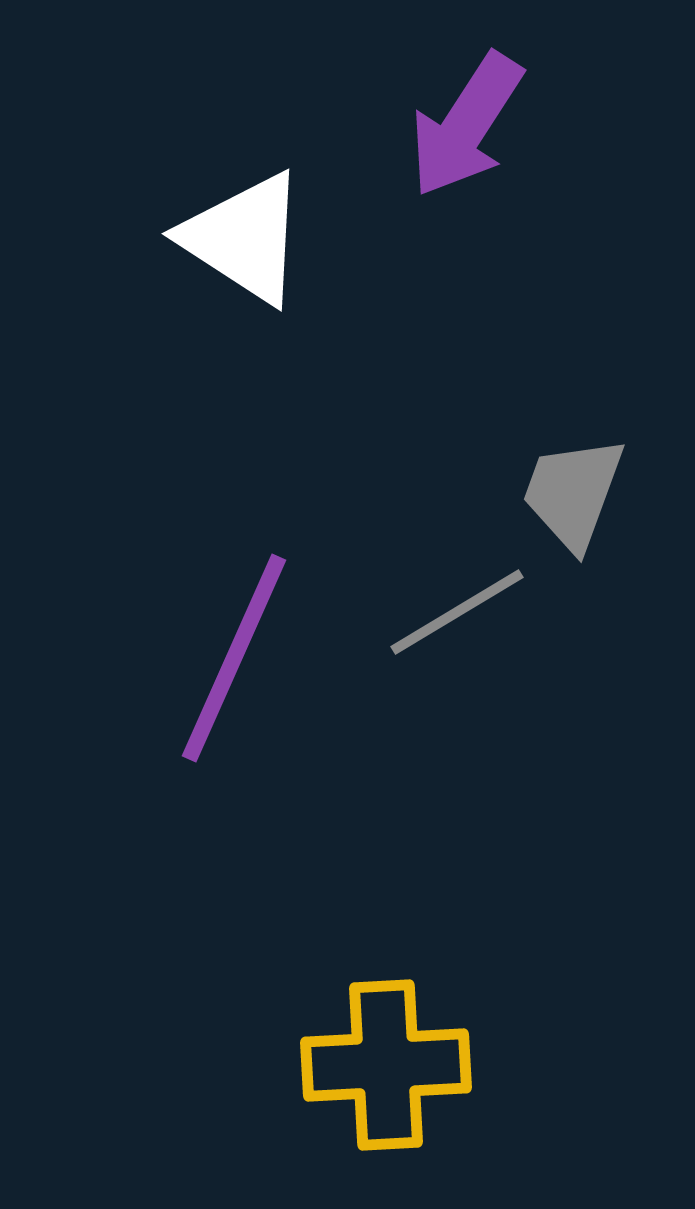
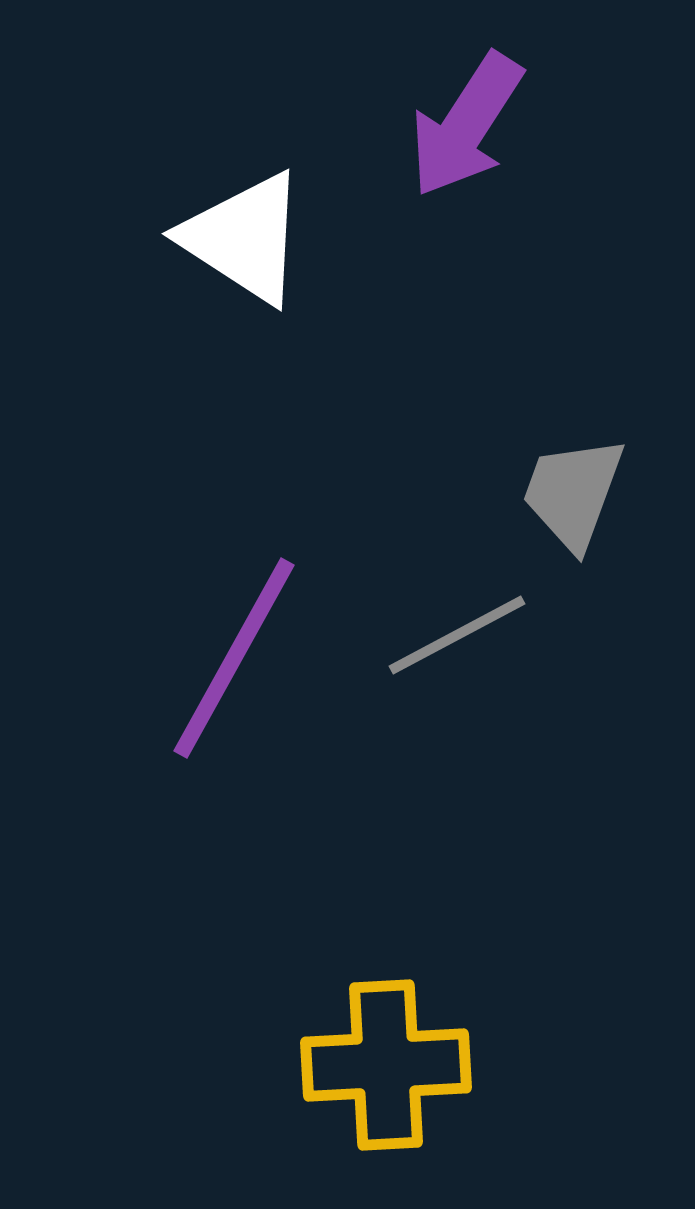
gray line: moved 23 px down; rotated 3 degrees clockwise
purple line: rotated 5 degrees clockwise
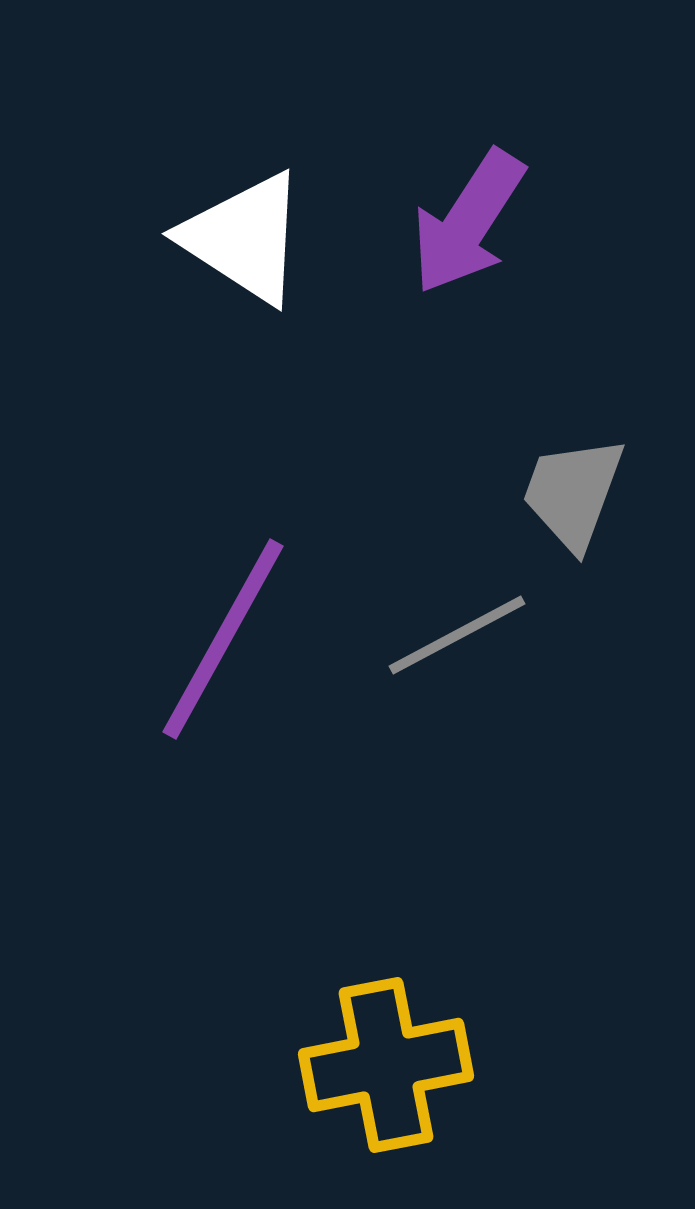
purple arrow: moved 2 px right, 97 px down
purple line: moved 11 px left, 19 px up
yellow cross: rotated 8 degrees counterclockwise
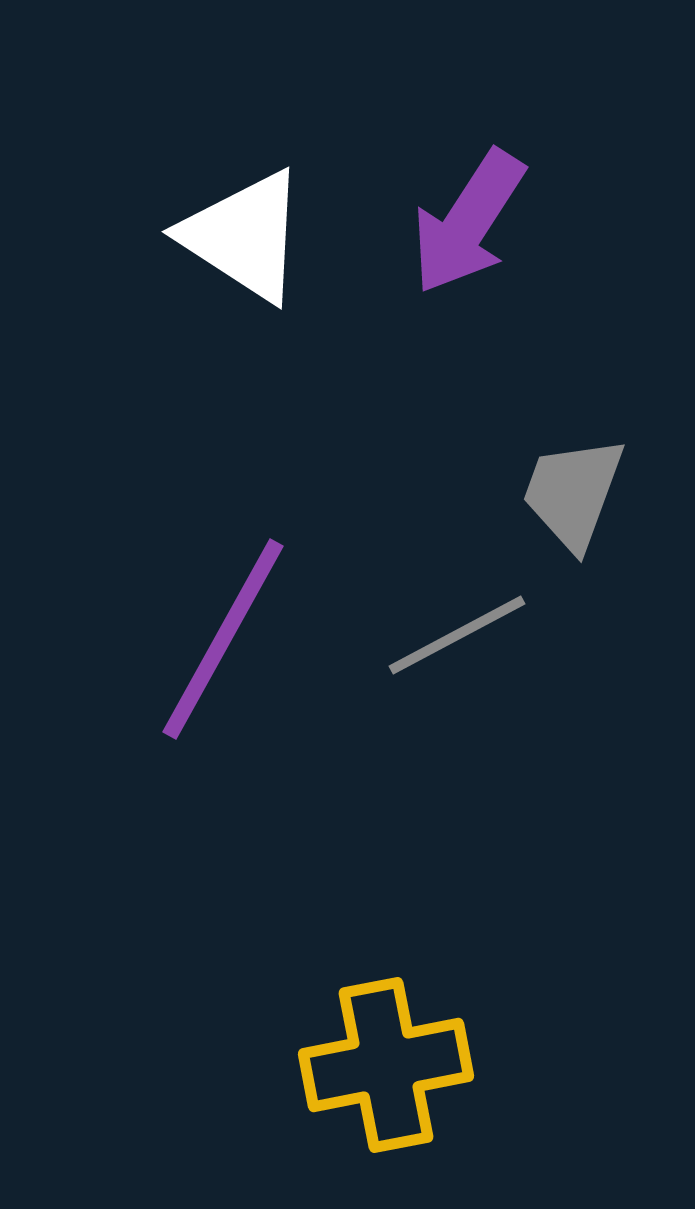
white triangle: moved 2 px up
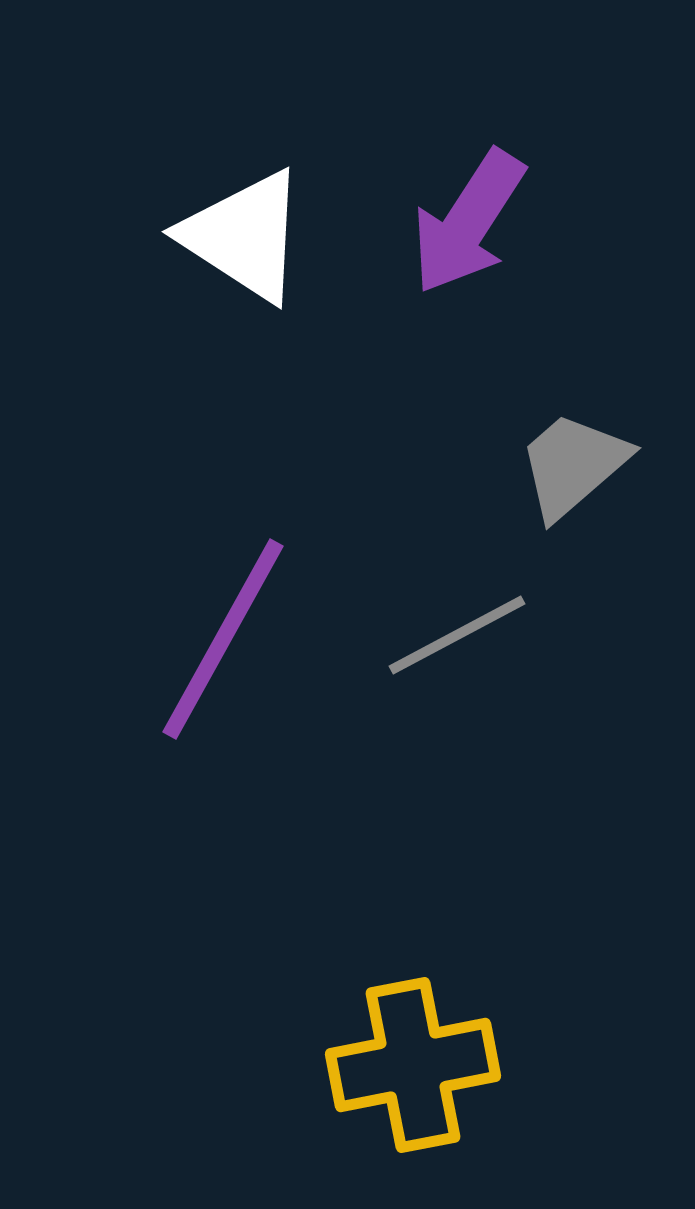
gray trapezoid: moved 28 px up; rotated 29 degrees clockwise
yellow cross: moved 27 px right
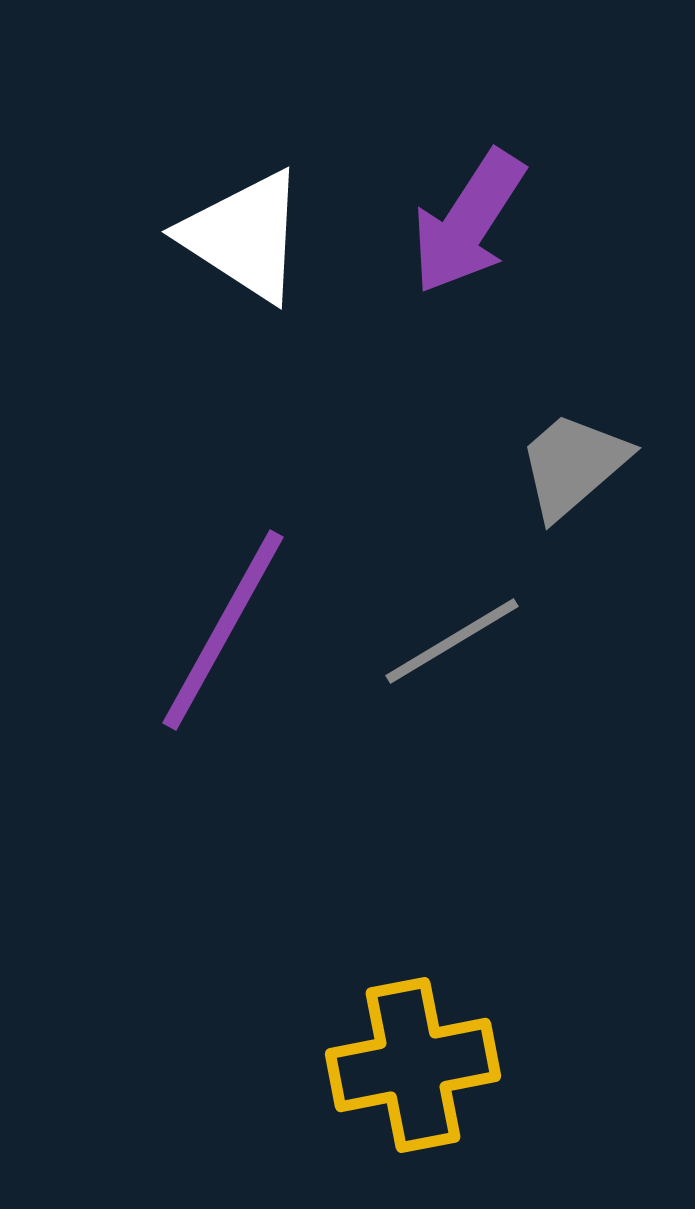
gray line: moved 5 px left, 6 px down; rotated 3 degrees counterclockwise
purple line: moved 9 px up
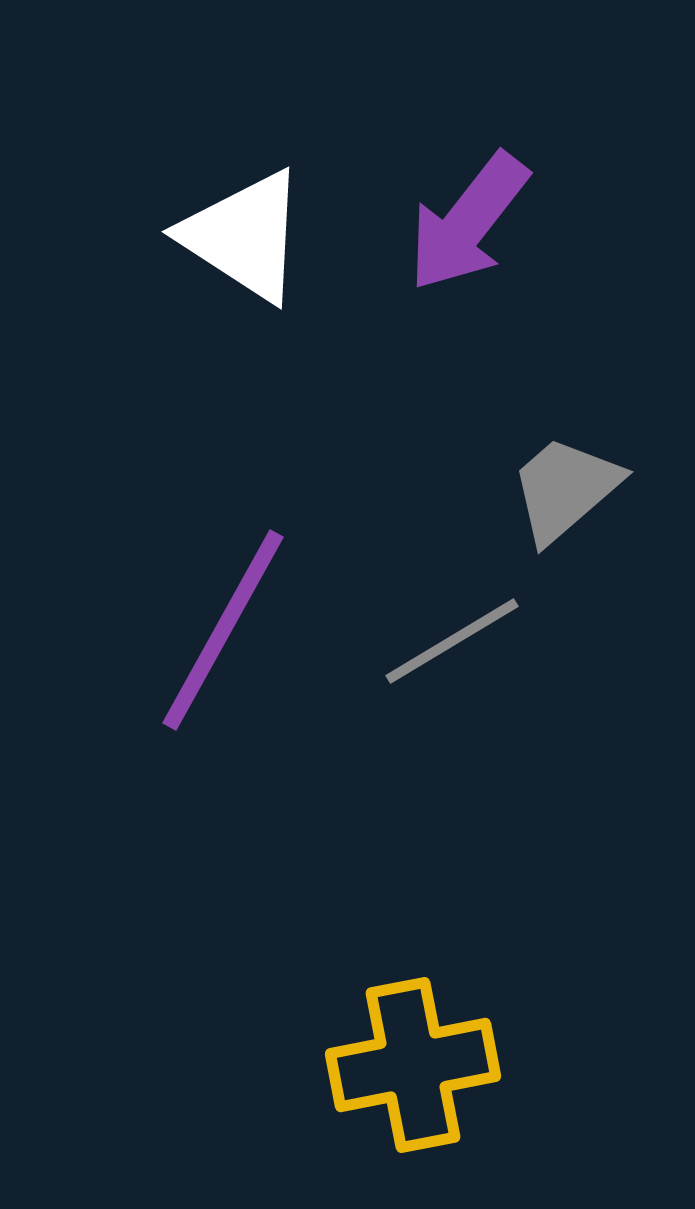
purple arrow: rotated 5 degrees clockwise
gray trapezoid: moved 8 px left, 24 px down
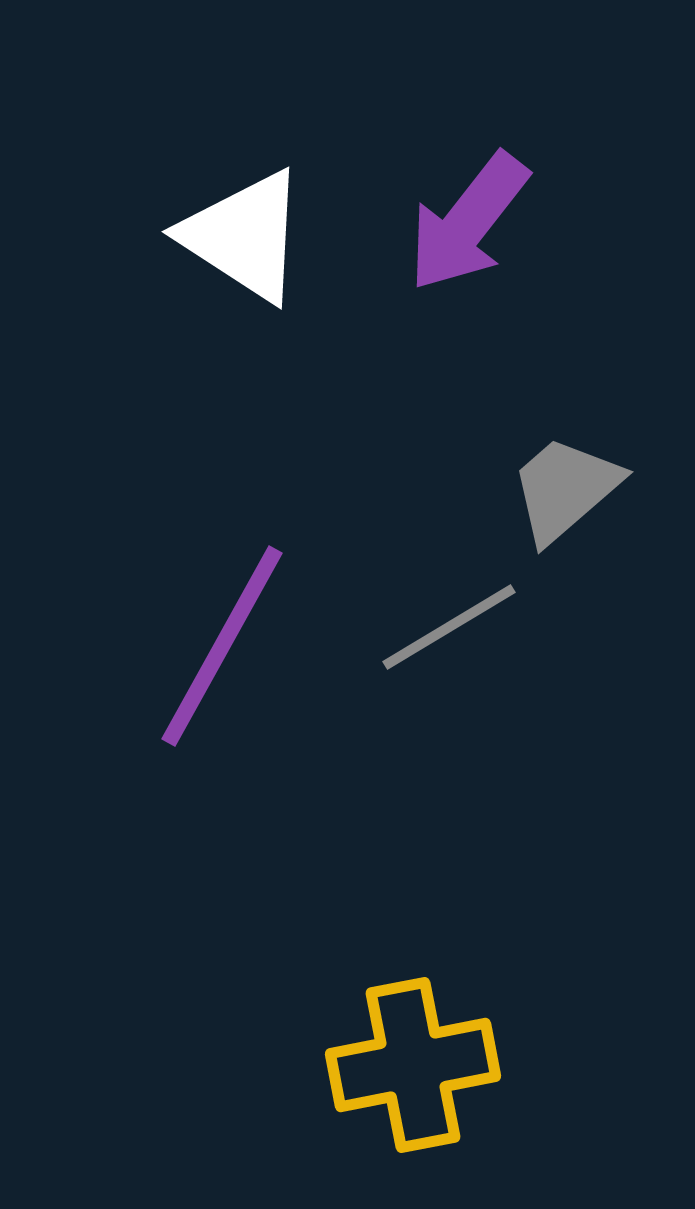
purple line: moved 1 px left, 16 px down
gray line: moved 3 px left, 14 px up
